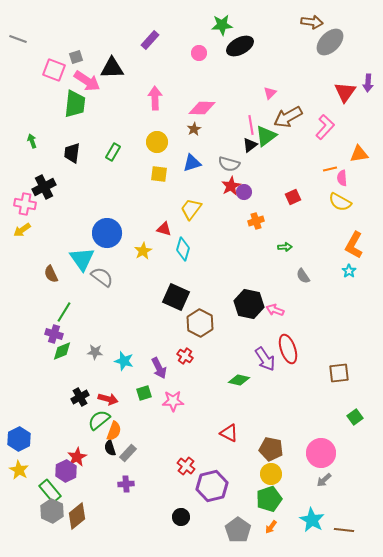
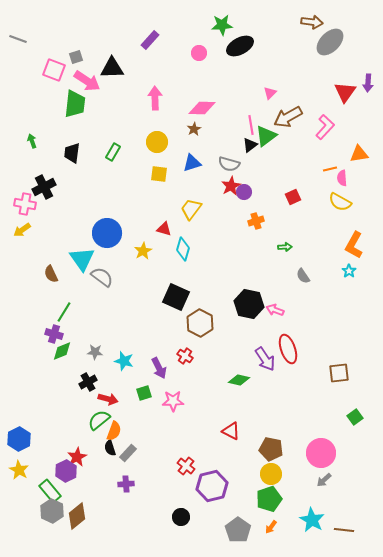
black cross at (80, 397): moved 8 px right, 15 px up
red triangle at (229, 433): moved 2 px right, 2 px up
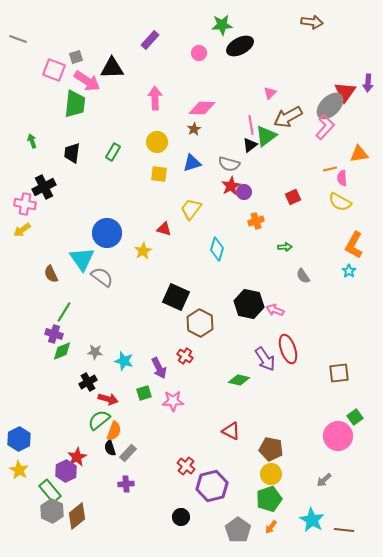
gray ellipse at (330, 42): moved 64 px down
cyan diamond at (183, 249): moved 34 px right
pink circle at (321, 453): moved 17 px right, 17 px up
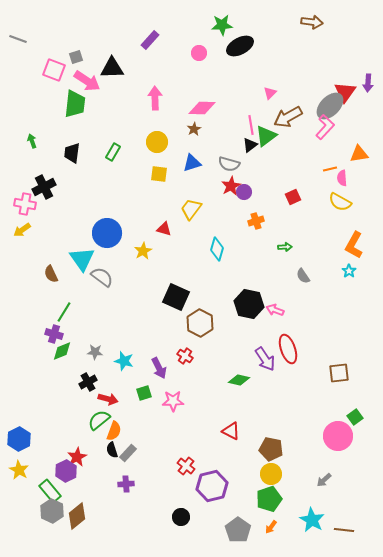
black semicircle at (110, 448): moved 2 px right, 2 px down
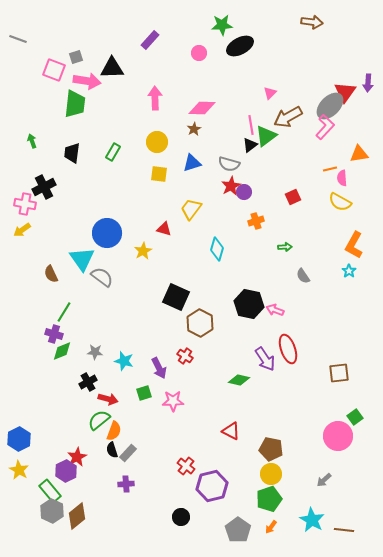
pink arrow at (87, 81): rotated 24 degrees counterclockwise
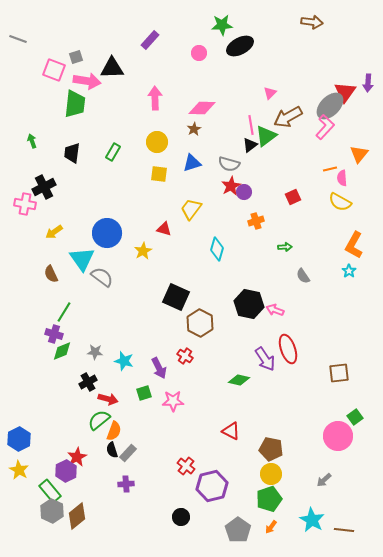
orange triangle at (359, 154): rotated 42 degrees counterclockwise
yellow arrow at (22, 230): moved 32 px right, 2 px down
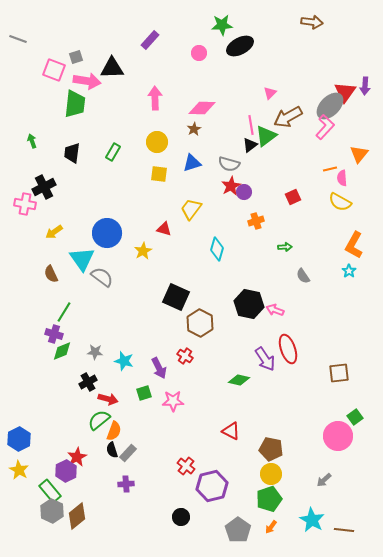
purple arrow at (368, 83): moved 3 px left, 3 px down
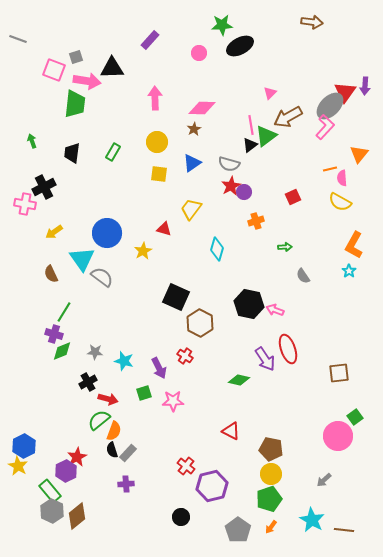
blue triangle at (192, 163): rotated 18 degrees counterclockwise
blue hexagon at (19, 439): moved 5 px right, 7 px down
yellow star at (19, 470): moved 1 px left, 4 px up
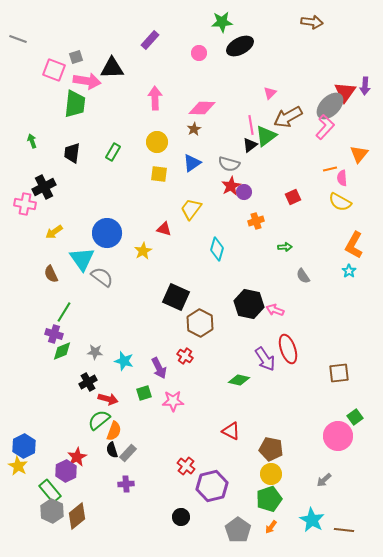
green star at (222, 25): moved 3 px up
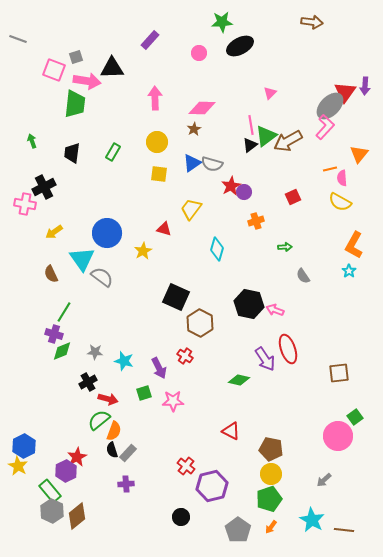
brown arrow at (288, 117): moved 24 px down
gray semicircle at (229, 164): moved 17 px left
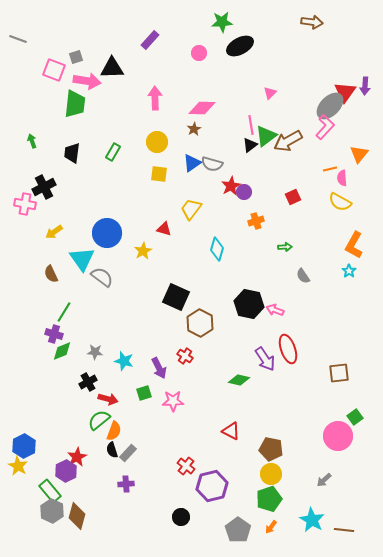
brown diamond at (77, 516): rotated 36 degrees counterclockwise
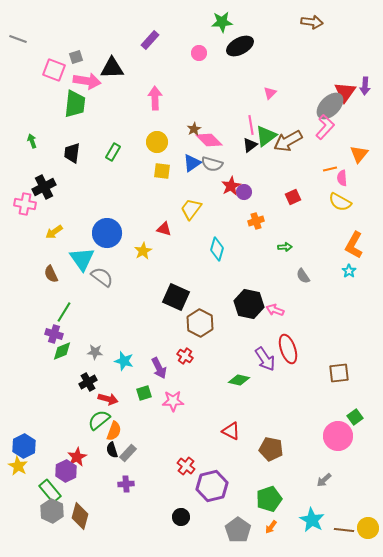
pink diamond at (202, 108): moved 7 px right, 32 px down; rotated 44 degrees clockwise
yellow square at (159, 174): moved 3 px right, 3 px up
yellow circle at (271, 474): moved 97 px right, 54 px down
brown diamond at (77, 516): moved 3 px right
